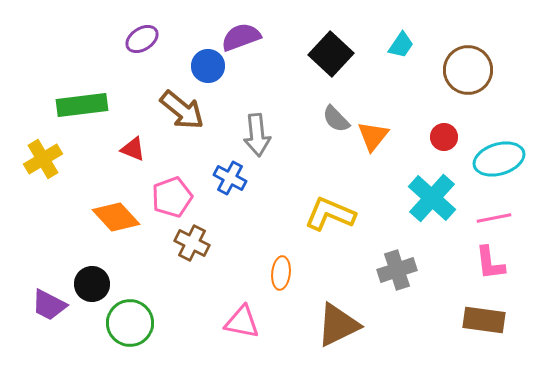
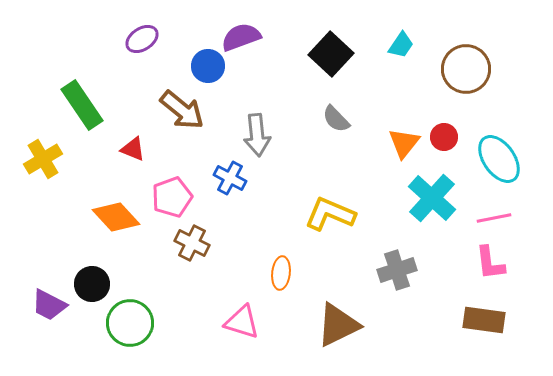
brown circle: moved 2 px left, 1 px up
green rectangle: rotated 63 degrees clockwise
orange triangle: moved 31 px right, 7 px down
cyan ellipse: rotated 72 degrees clockwise
pink triangle: rotated 6 degrees clockwise
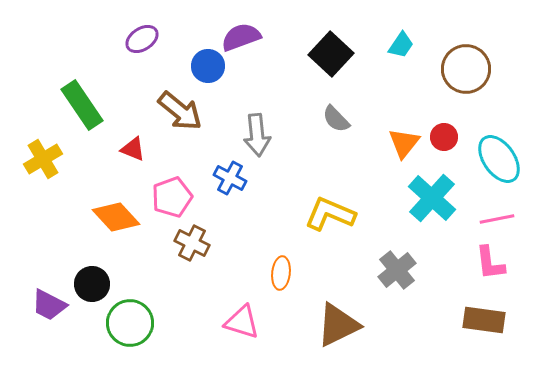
brown arrow: moved 2 px left, 1 px down
pink line: moved 3 px right, 1 px down
gray cross: rotated 21 degrees counterclockwise
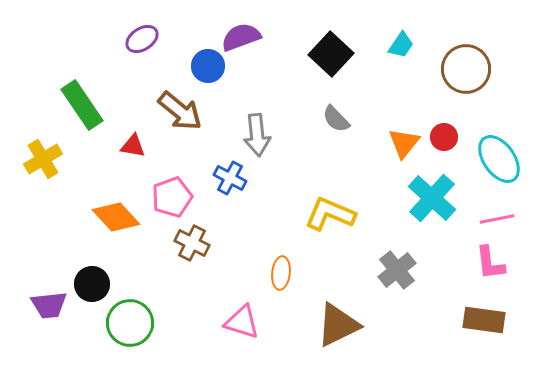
red triangle: moved 3 px up; rotated 12 degrees counterclockwise
purple trapezoid: rotated 33 degrees counterclockwise
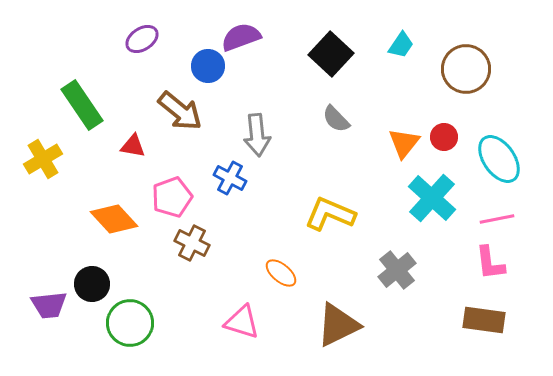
orange diamond: moved 2 px left, 2 px down
orange ellipse: rotated 56 degrees counterclockwise
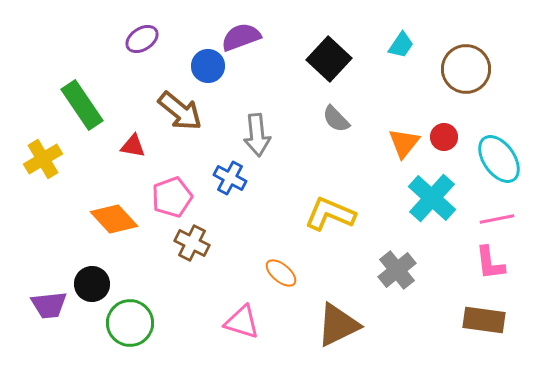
black square: moved 2 px left, 5 px down
